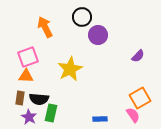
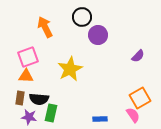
purple star: rotated 21 degrees counterclockwise
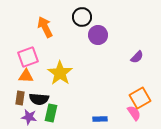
purple semicircle: moved 1 px left, 1 px down
yellow star: moved 10 px left, 4 px down; rotated 10 degrees counterclockwise
pink semicircle: moved 1 px right, 2 px up
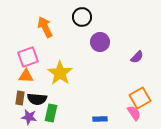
purple circle: moved 2 px right, 7 px down
black semicircle: moved 2 px left
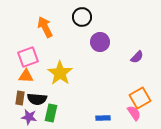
blue rectangle: moved 3 px right, 1 px up
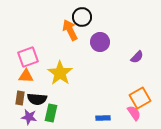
orange arrow: moved 25 px right, 3 px down
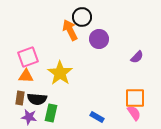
purple circle: moved 1 px left, 3 px up
orange square: moved 5 px left; rotated 30 degrees clockwise
blue rectangle: moved 6 px left, 1 px up; rotated 32 degrees clockwise
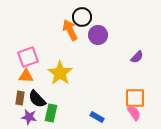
purple circle: moved 1 px left, 4 px up
black semicircle: rotated 42 degrees clockwise
